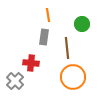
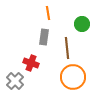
orange line: moved 2 px up
red cross: rotated 14 degrees clockwise
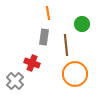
brown line: moved 1 px left, 3 px up
red cross: moved 1 px right
orange circle: moved 2 px right, 3 px up
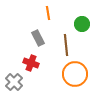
gray rectangle: moved 6 px left, 1 px down; rotated 35 degrees counterclockwise
red cross: moved 1 px left
gray cross: moved 1 px left, 1 px down
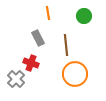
green circle: moved 2 px right, 8 px up
gray cross: moved 2 px right, 3 px up
